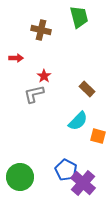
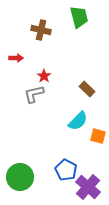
purple cross: moved 5 px right, 4 px down
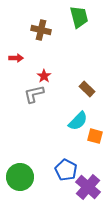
orange square: moved 3 px left
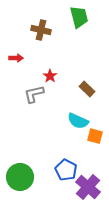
red star: moved 6 px right
cyan semicircle: rotated 70 degrees clockwise
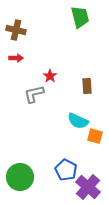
green trapezoid: moved 1 px right
brown cross: moved 25 px left
brown rectangle: moved 3 px up; rotated 42 degrees clockwise
